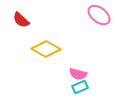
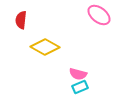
red semicircle: rotated 54 degrees clockwise
yellow diamond: moved 1 px left, 2 px up
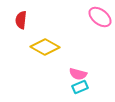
pink ellipse: moved 1 px right, 2 px down
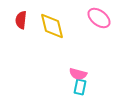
pink ellipse: moved 1 px left, 1 px down
yellow diamond: moved 7 px right, 21 px up; rotated 48 degrees clockwise
cyan rectangle: rotated 56 degrees counterclockwise
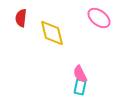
red semicircle: moved 2 px up
yellow diamond: moved 7 px down
pink semicircle: moved 2 px right; rotated 48 degrees clockwise
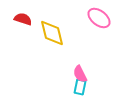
red semicircle: moved 2 px right, 1 px down; rotated 102 degrees clockwise
